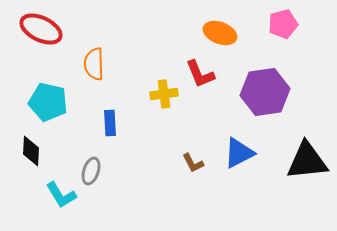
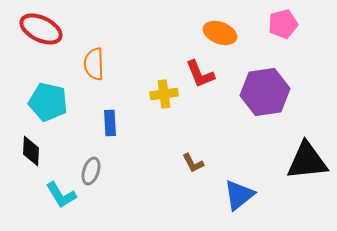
blue triangle: moved 42 px down; rotated 12 degrees counterclockwise
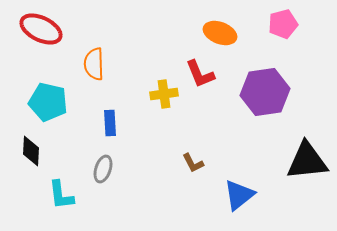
gray ellipse: moved 12 px right, 2 px up
cyan L-shape: rotated 24 degrees clockwise
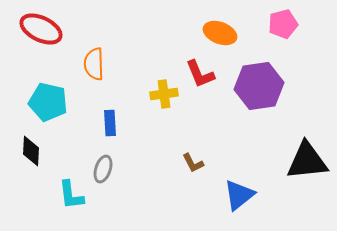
purple hexagon: moved 6 px left, 6 px up
cyan L-shape: moved 10 px right
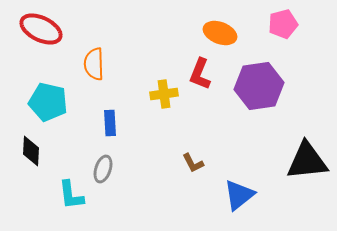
red L-shape: rotated 44 degrees clockwise
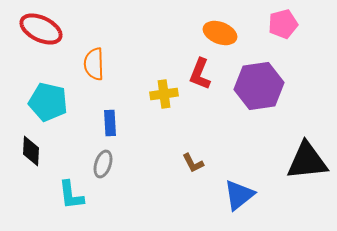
gray ellipse: moved 5 px up
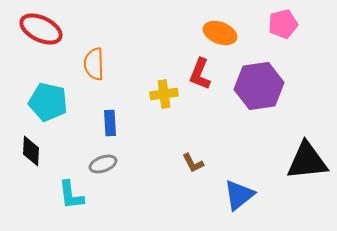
gray ellipse: rotated 52 degrees clockwise
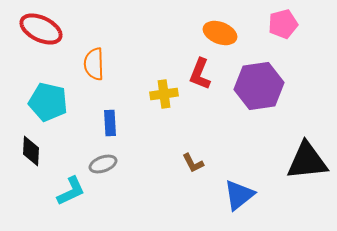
cyan L-shape: moved 4 px up; rotated 108 degrees counterclockwise
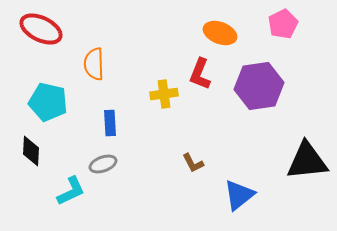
pink pentagon: rotated 12 degrees counterclockwise
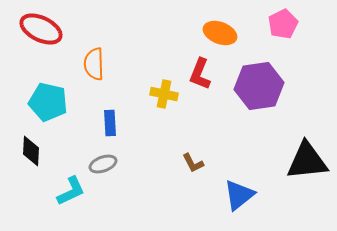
yellow cross: rotated 20 degrees clockwise
